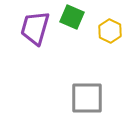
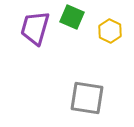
gray square: rotated 9 degrees clockwise
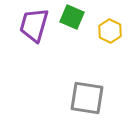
purple trapezoid: moved 1 px left, 3 px up
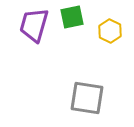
green square: rotated 35 degrees counterclockwise
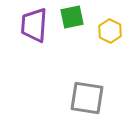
purple trapezoid: rotated 12 degrees counterclockwise
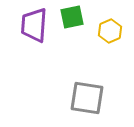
yellow hexagon: rotated 10 degrees clockwise
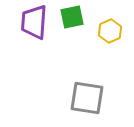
purple trapezoid: moved 3 px up
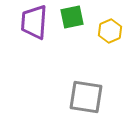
gray square: moved 1 px left, 1 px up
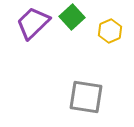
green square: rotated 30 degrees counterclockwise
purple trapezoid: moved 1 px left, 1 px down; rotated 42 degrees clockwise
